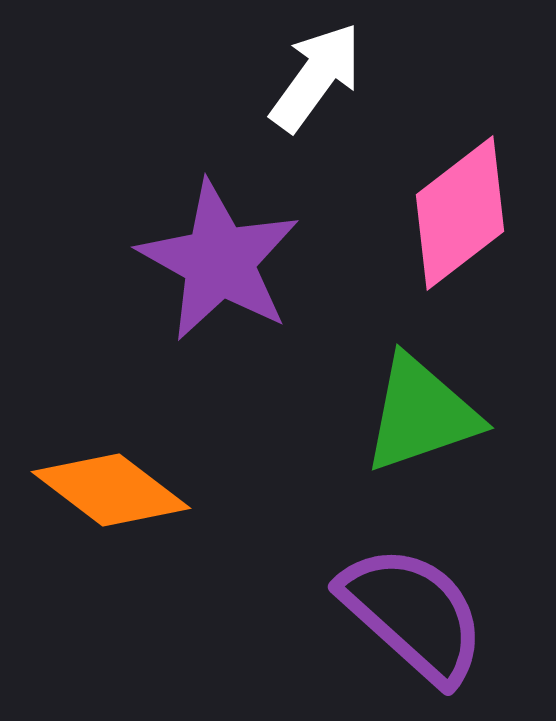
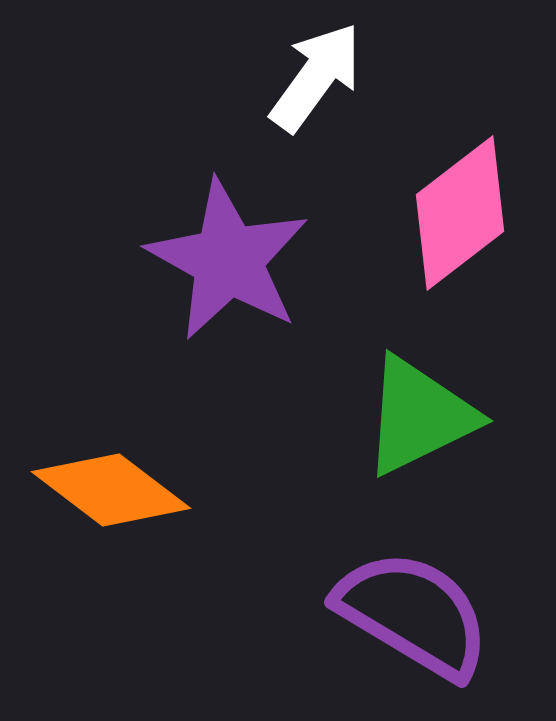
purple star: moved 9 px right, 1 px up
green triangle: moved 2 px left, 2 px down; rotated 7 degrees counterclockwise
purple semicircle: rotated 11 degrees counterclockwise
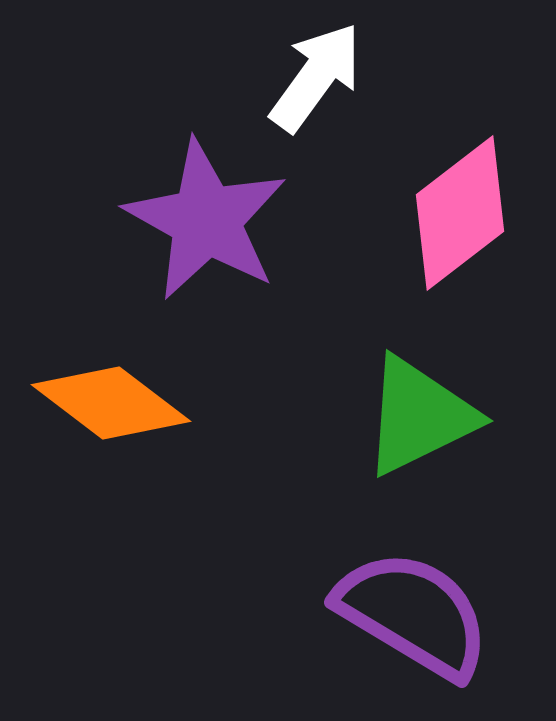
purple star: moved 22 px left, 40 px up
orange diamond: moved 87 px up
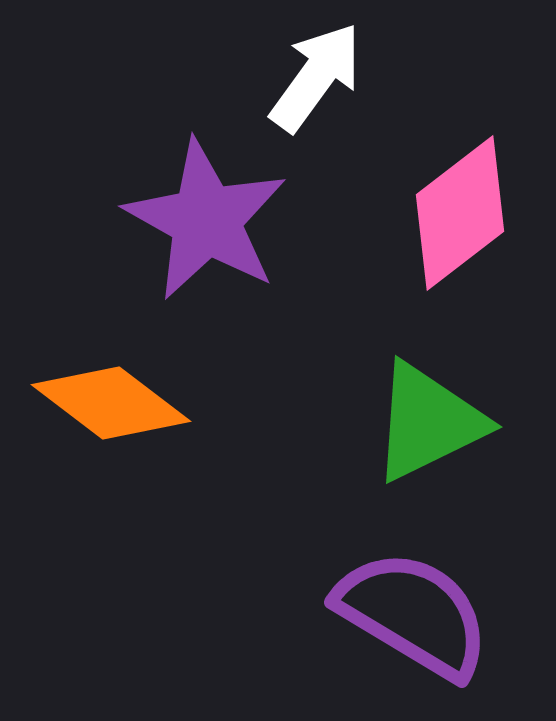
green triangle: moved 9 px right, 6 px down
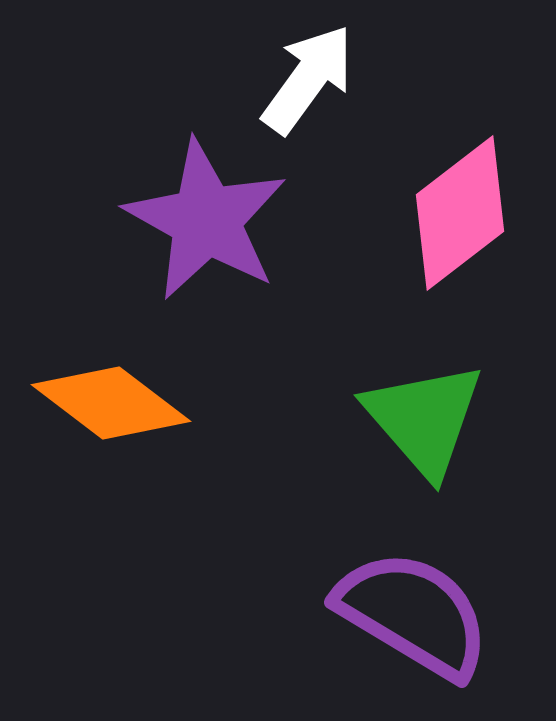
white arrow: moved 8 px left, 2 px down
green triangle: moved 4 px left, 3 px up; rotated 45 degrees counterclockwise
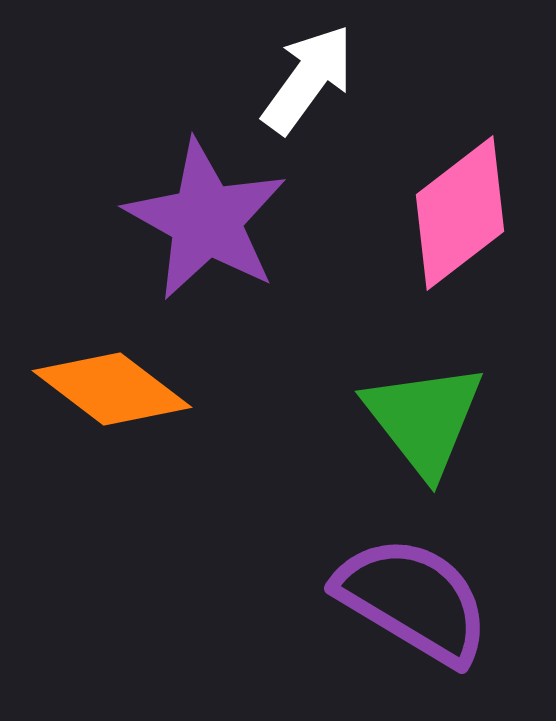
orange diamond: moved 1 px right, 14 px up
green triangle: rotated 3 degrees clockwise
purple semicircle: moved 14 px up
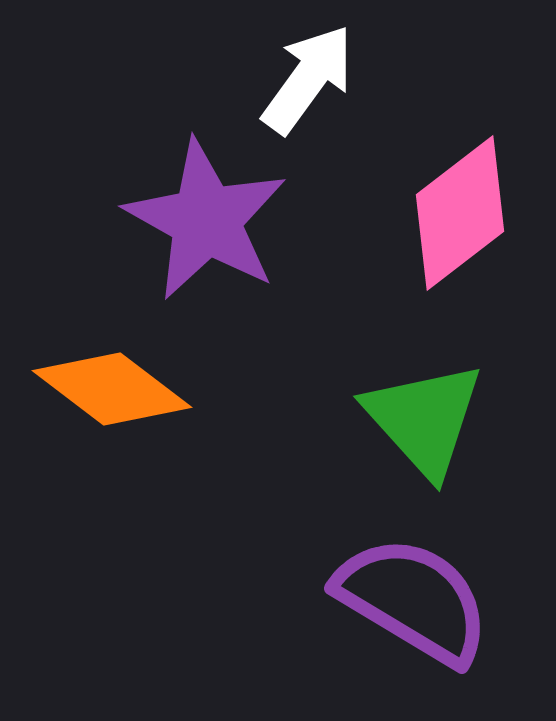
green triangle: rotated 4 degrees counterclockwise
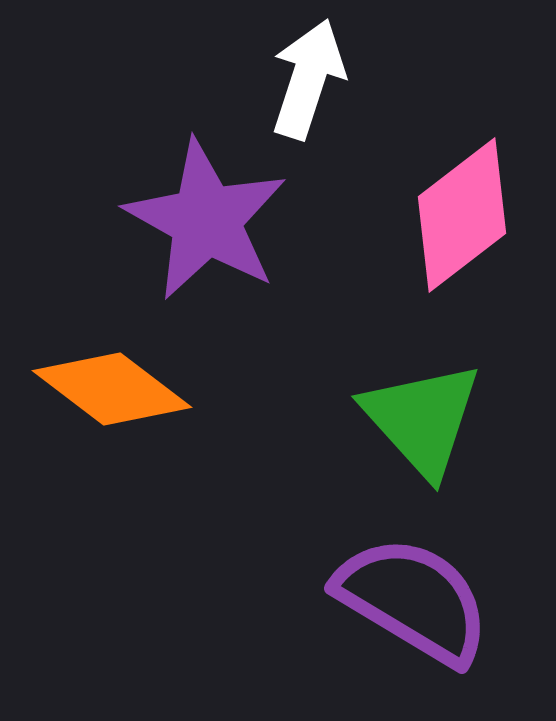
white arrow: rotated 18 degrees counterclockwise
pink diamond: moved 2 px right, 2 px down
green triangle: moved 2 px left
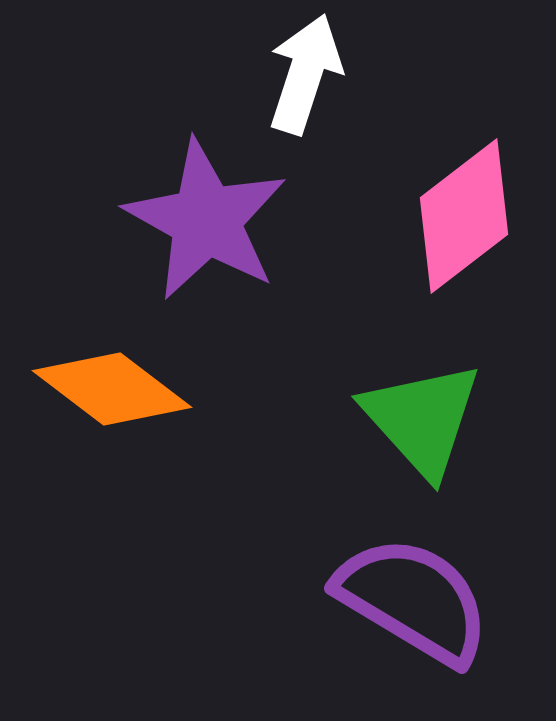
white arrow: moved 3 px left, 5 px up
pink diamond: moved 2 px right, 1 px down
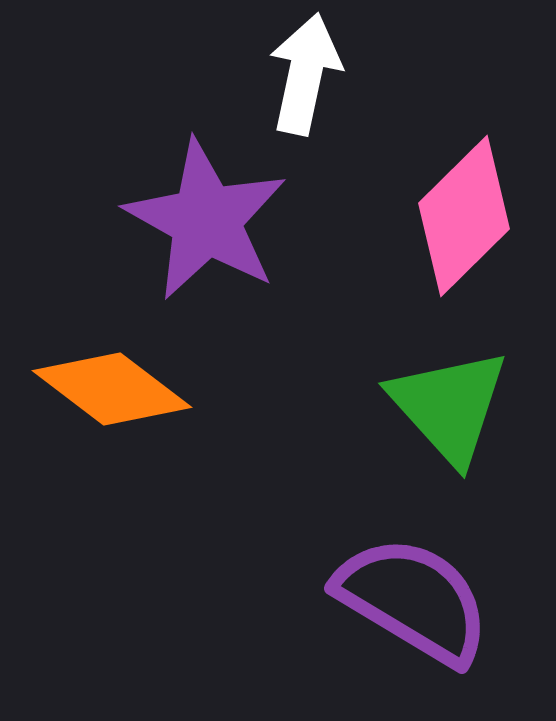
white arrow: rotated 6 degrees counterclockwise
pink diamond: rotated 7 degrees counterclockwise
green triangle: moved 27 px right, 13 px up
